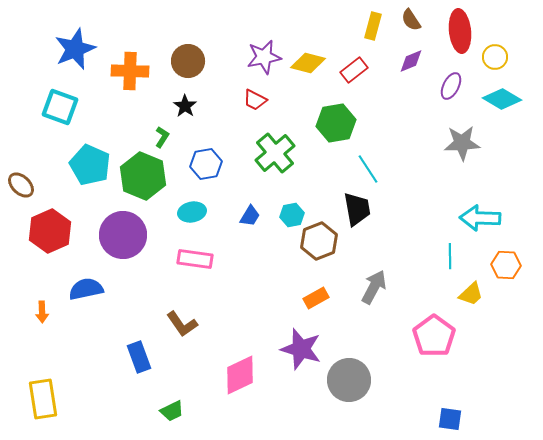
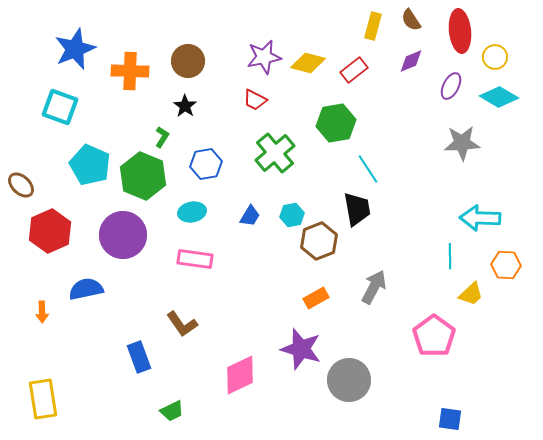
cyan diamond at (502, 99): moved 3 px left, 2 px up
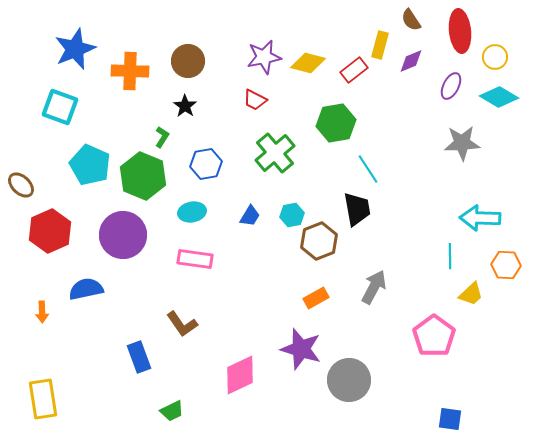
yellow rectangle at (373, 26): moved 7 px right, 19 px down
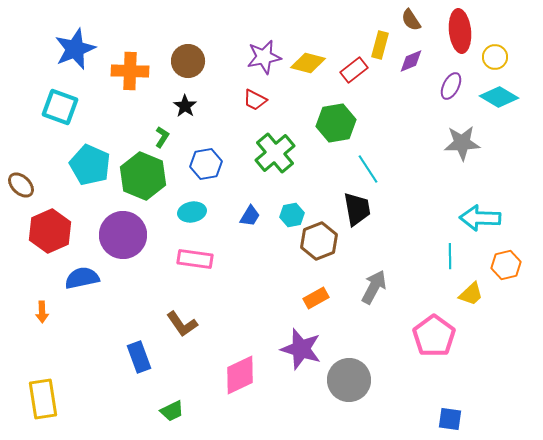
orange hexagon at (506, 265): rotated 16 degrees counterclockwise
blue semicircle at (86, 289): moved 4 px left, 11 px up
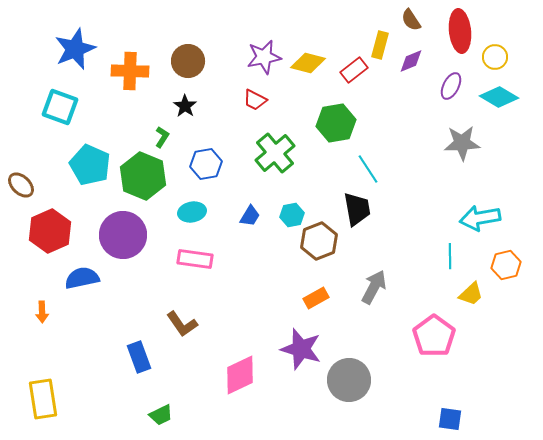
cyan arrow at (480, 218): rotated 12 degrees counterclockwise
green trapezoid at (172, 411): moved 11 px left, 4 px down
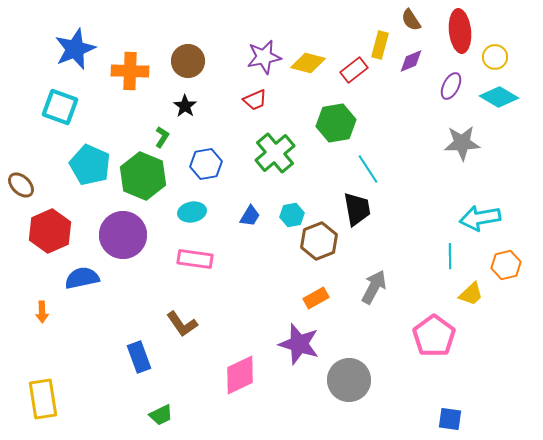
red trapezoid at (255, 100): rotated 50 degrees counterclockwise
purple star at (301, 349): moved 2 px left, 5 px up
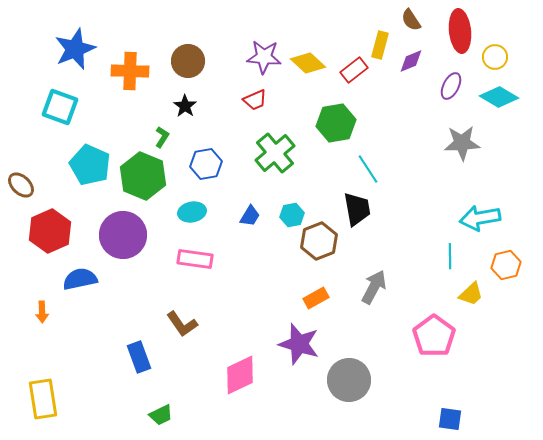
purple star at (264, 57): rotated 16 degrees clockwise
yellow diamond at (308, 63): rotated 28 degrees clockwise
blue semicircle at (82, 278): moved 2 px left, 1 px down
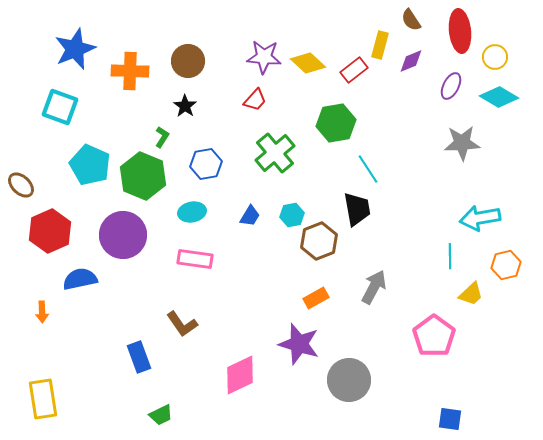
red trapezoid at (255, 100): rotated 25 degrees counterclockwise
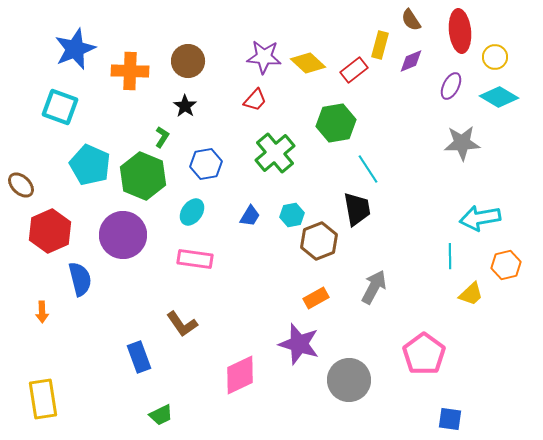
cyan ellipse at (192, 212): rotated 44 degrees counterclockwise
blue semicircle at (80, 279): rotated 88 degrees clockwise
pink pentagon at (434, 336): moved 10 px left, 18 px down
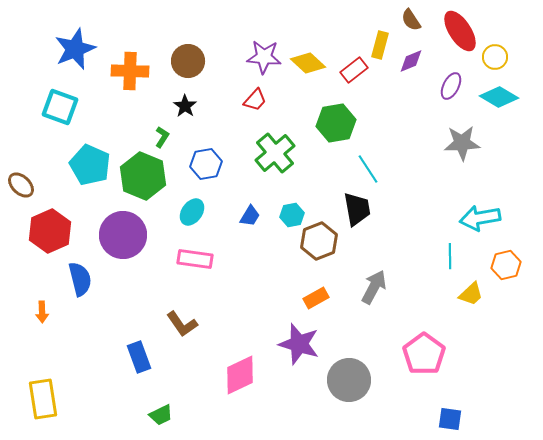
red ellipse at (460, 31): rotated 27 degrees counterclockwise
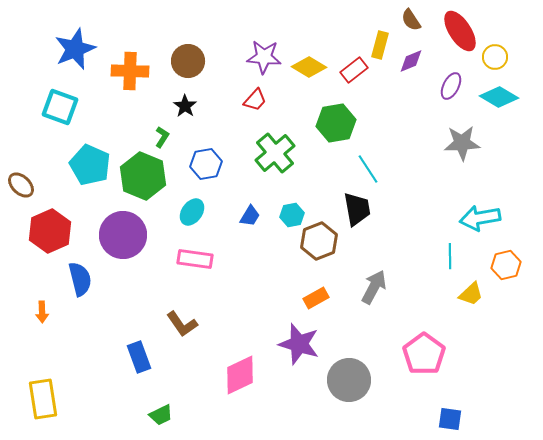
yellow diamond at (308, 63): moved 1 px right, 4 px down; rotated 12 degrees counterclockwise
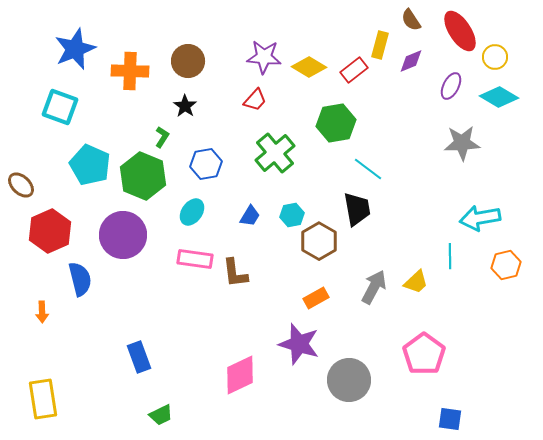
cyan line at (368, 169): rotated 20 degrees counterclockwise
brown hexagon at (319, 241): rotated 9 degrees counterclockwise
yellow trapezoid at (471, 294): moved 55 px left, 12 px up
brown L-shape at (182, 324): moved 53 px right, 51 px up; rotated 28 degrees clockwise
